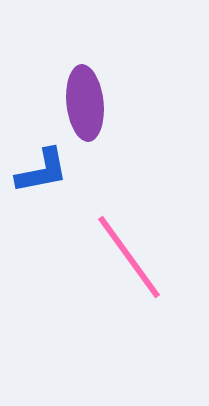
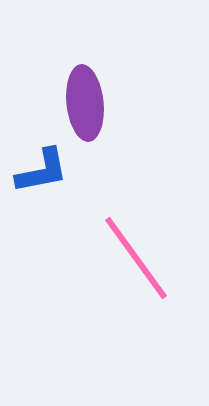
pink line: moved 7 px right, 1 px down
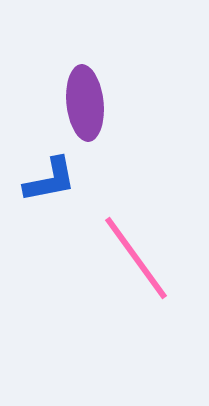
blue L-shape: moved 8 px right, 9 px down
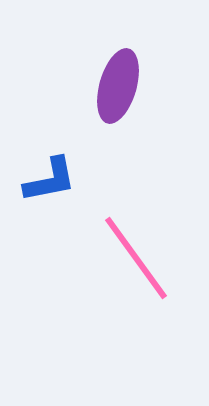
purple ellipse: moved 33 px right, 17 px up; rotated 22 degrees clockwise
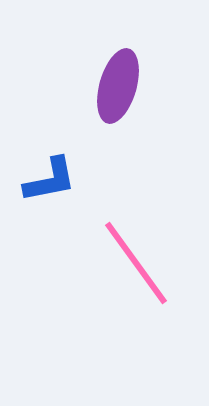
pink line: moved 5 px down
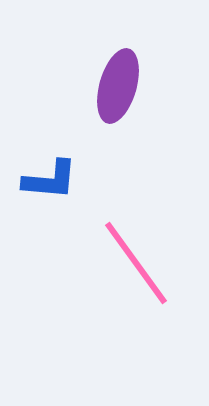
blue L-shape: rotated 16 degrees clockwise
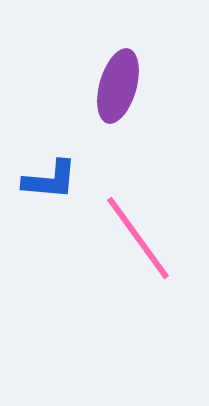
pink line: moved 2 px right, 25 px up
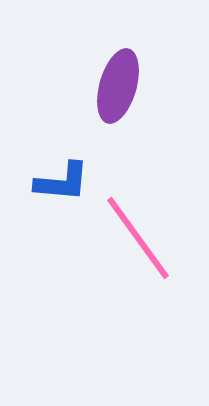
blue L-shape: moved 12 px right, 2 px down
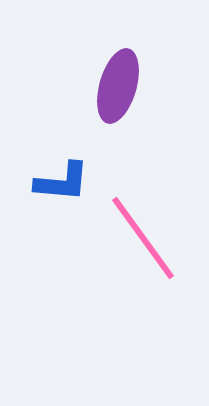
pink line: moved 5 px right
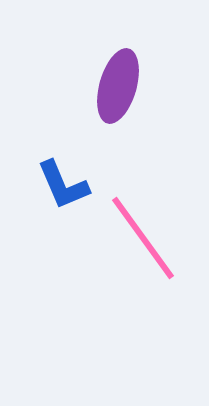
blue L-shape: moved 1 px right, 3 px down; rotated 62 degrees clockwise
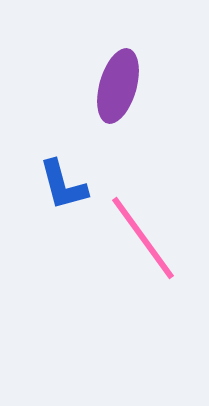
blue L-shape: rotated 8 degrees clockwise
